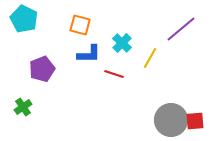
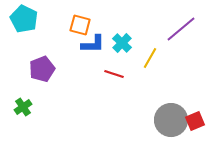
blue L-shape: moved 4 px right, 10 px up
red square: rotated 18 degrees counterclockwise
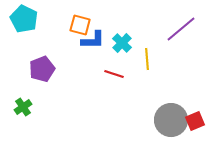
blue L-shape: moved 4 px up
yellow line: moved 3 px left, 1 px down; rotated 35 degrees counterclockwise
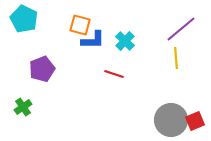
cyan cross: moved 3 px right, 2 px up
yellow line: moved 29 px right, 1 px up
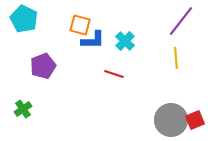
purple line: moved 8 px up; rotated 12 degrees counterclockwise
purple pentagon: moved 1 px right, 3 px up
green cross: moved 2 px down
red square: moved 1 px up
